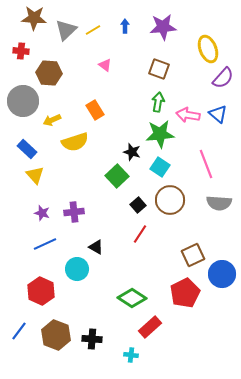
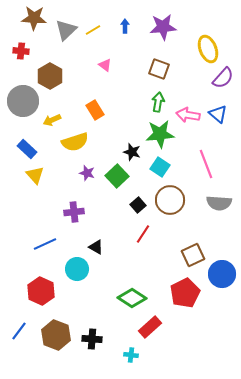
brown hexagon at (49, 73): moved 1 px right, 3 px down; rotated 25 degrees clockwise
purple star at (42, 213): moved 45 px right, 40 px up
red line at (140, 234): moved 3 px right
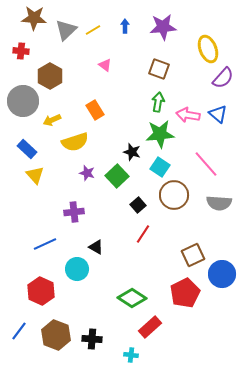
pink line at (206, 164): rotated 20 degrees counterclockwise
brown circle at (170, 200): moved 4 px right, 5 px up
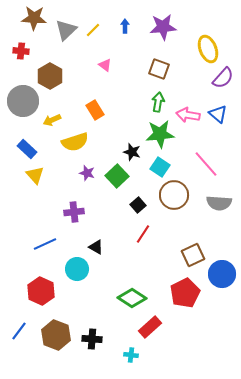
yellow line at (93, 30): rotated 14 degrees counterclockwise
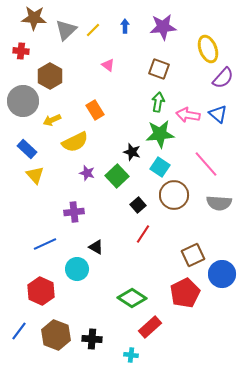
pink triangle at (105, 65): moved 3 px right
yellow semicircle at (75, 142): rotated 8 degrees counterclockwise
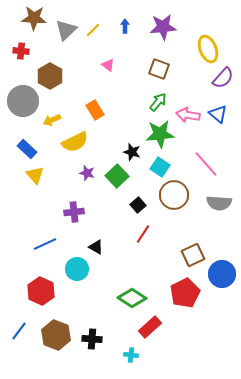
green arrow at (158, 102): rotated 30 degrees clockwise
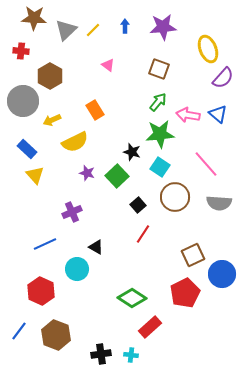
brown circle at (174, 195): moved 1 px right, 2 px down
purple cross at (74, 212): moved 2 px left; rotated 18 degrees counterclockwise
black cross at (92, 339): moved 9 px right, 15 px down; rotated 12 degrees counterclockwise
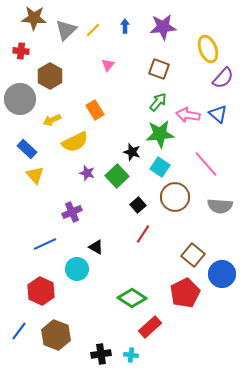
pink triangle at (108, 65): rotated 32 degrees clockwise
gray circle at (23, 101): moved 3 px left, 2 px up
gray semicircle at (219, 203): moved 1 px right, 3 px down
brown square at (193, 255): rotated 25 degrees counterclockwise
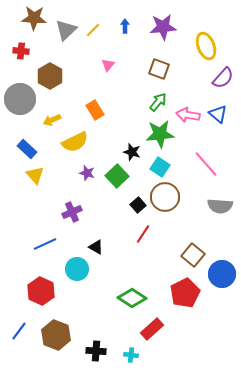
yellow ellipse at (208, 49): moved 2 px left, 3 px up
brown circle at (175, 197): moved 10 px left
red rectangle at (150, 327): moved 2 px right, 2 px down
black cross at (101, 354): moved 5 px left, 3 px up; rotated 12 degrees clockwise
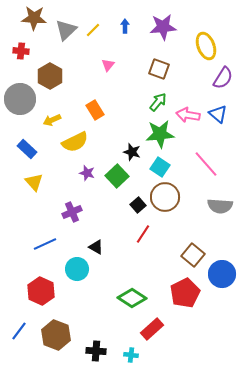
purple semicircle at (223, 78): rotated 10 degrees counterclockwise
yellow triangle at (35, 175): moved 1 px left, 7 px down
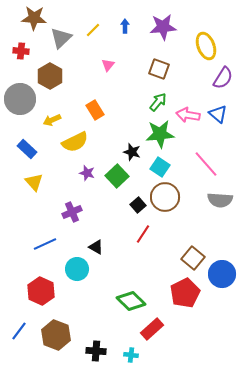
gray triangle at (66, 30): moved 5 px left, 8 px down
gray semicircle at (220, 206): moved 6 px up
brown square at (193, 255): moved 3 px down
green diamond at (132, 298): moved 1 px left, 3 px down; rotated 12 degrees clockwise
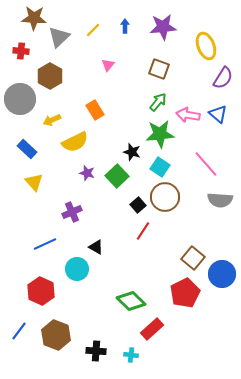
gray triangle at (61, 38): moved 2 px left, 1 px up
red line at (143, 234): moved 3 px up
